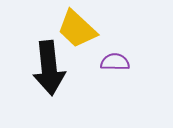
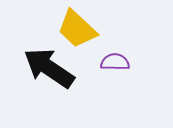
black arrow: rotated 130 degrees clockwise
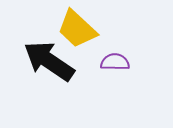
black arrow: moved 7 px up
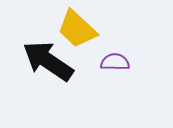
black arrow: moved 1 px left
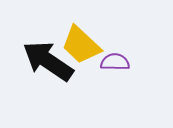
yellow trapezoid: moved 4 px right, 16 px down
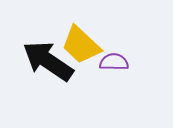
purple semicircle: moved 1 px left
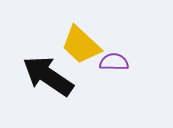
black arrow: moved 15 px down
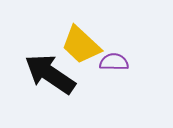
black arrow: moved 2 px right, 2 px up
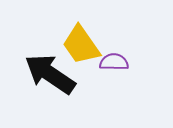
yellow trapezoid: rotated 12 degrees clockwise
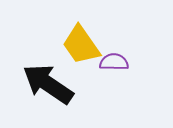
black arrow: moved 2 px left, 10 px down
